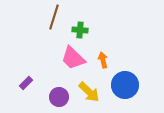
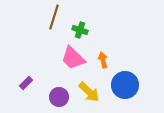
green cross: rotated 14 degrees clockwise
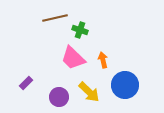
brown line: moved 1 px right, 1 px down; rotated 60 degrees clockwise
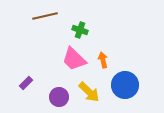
brown line: moved 10 px left, 2 px up
pink trapezoid: moved 1 px right, 1 px down
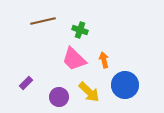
brown line: moved 2 px left, 5 px down
orange arrow: moved 1 px right
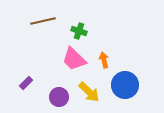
green cross: moved 1 px left, 1 px down
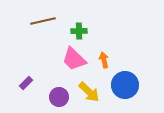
green cross: rotated 21 degrees counterclockwise
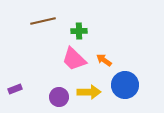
orange arrow: rotated 42 degrees counterclockwise
purple rectangle: moved 11 px left, 6 px down; rotated 24 degrees clockwise
yellow arrow: rotated 45 degrees counterclockwise
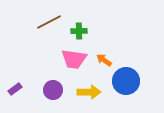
brown line: moved 6 px right, 1 px down; rotated 15 degrees counterclockwise
pink trapezoid: rotated 36 degrees counterclockwise
blue circle: moved 1 px right, 4 px up
purple rectangle: rotated 16 degrees counterclockwise
purple circle: moved 6 px left, 7 px up
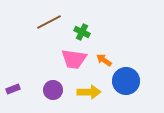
green cross: moved 3 px right, 1 px down; rotated 28 degrees clockwise
purple rectangle: moved 2 px left; rotated 16 degrees clockwise
